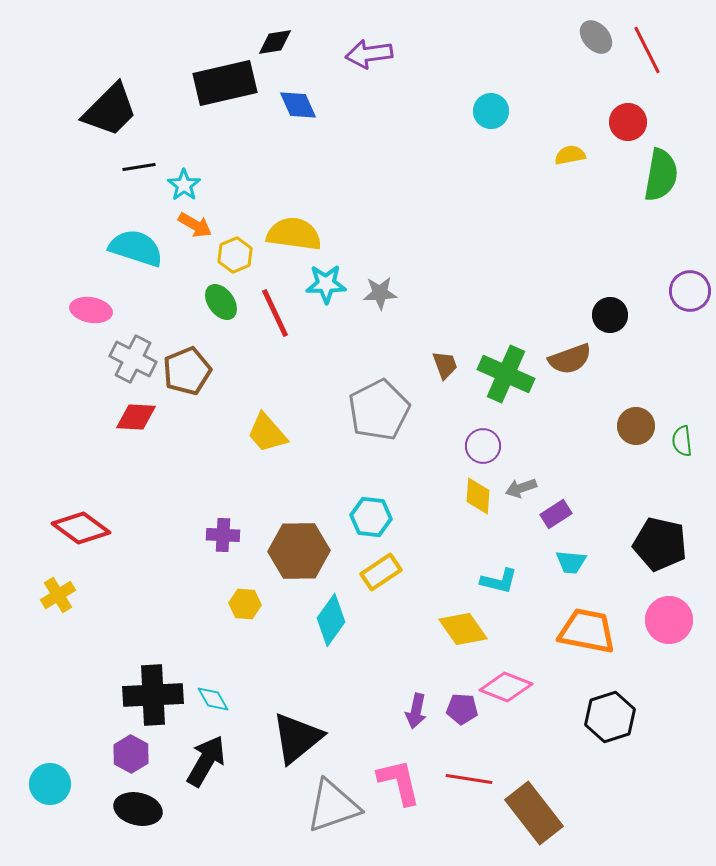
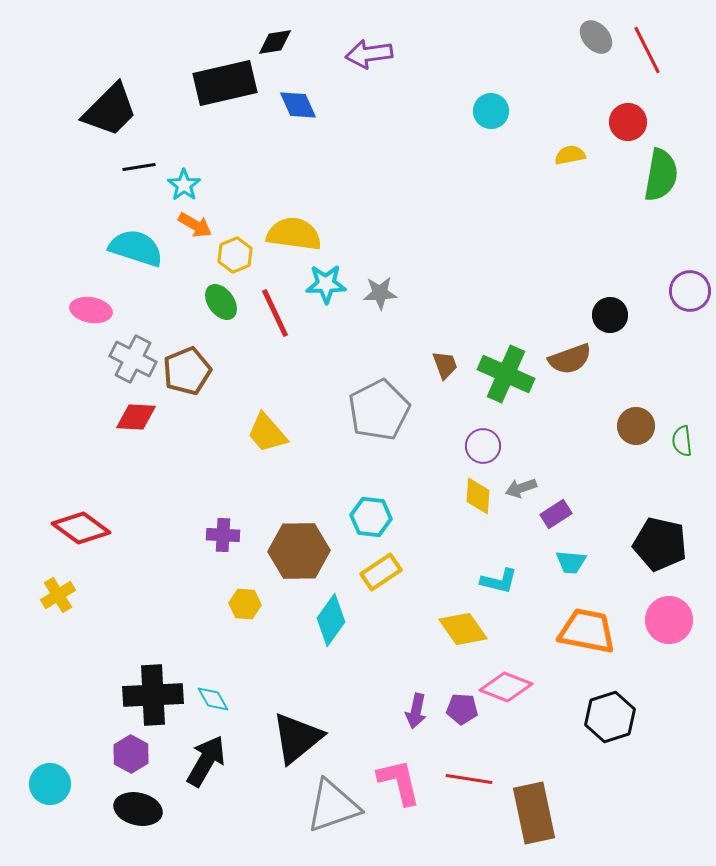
brown rectangle at (534, 813): rotated 26 degrees clockwise
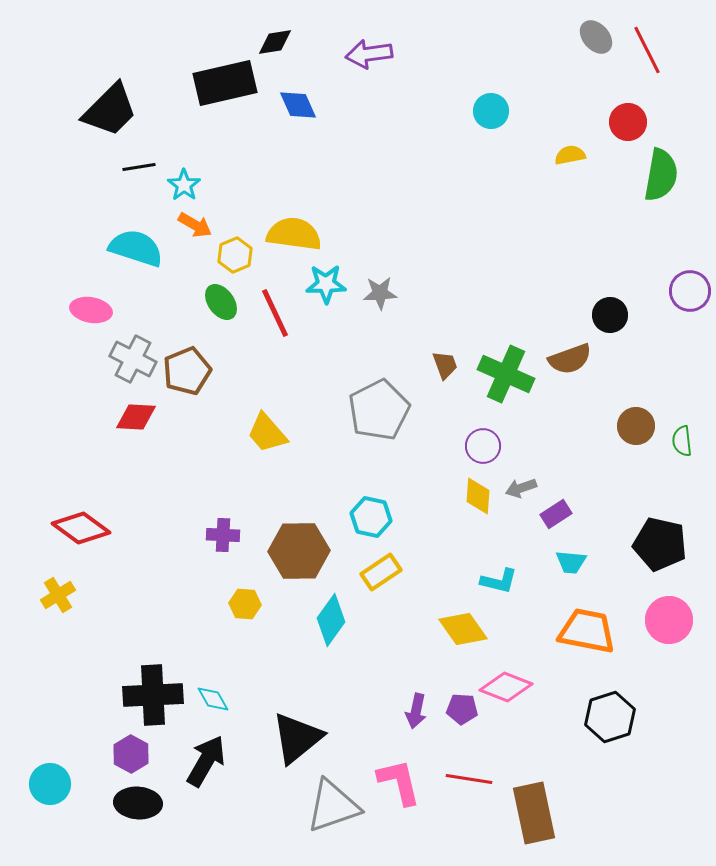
cyan hexagon at (371, 517): rotated 6 degrees clockwise
black ellipse at (138, 809): moved 6 px up; rotated 9 degrees counterclockwise
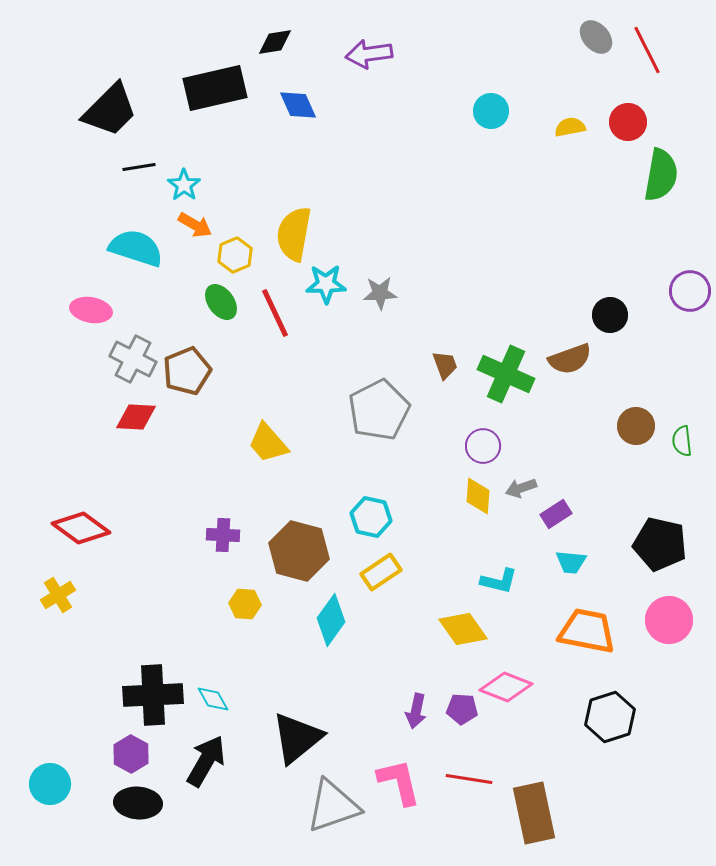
black rectangle at (225, 83): moved 10 px left, 5 px down
yellow semicircle at (570, 155): moved 28 px up
yellow semicircle at (294, 234): rotated 88 degrees counterclockwise
yellow trapezoid at (267, 433): moved 1 px right, 10 px down
brown hexagon at (299, 551): rotated 16 degrees clockwise
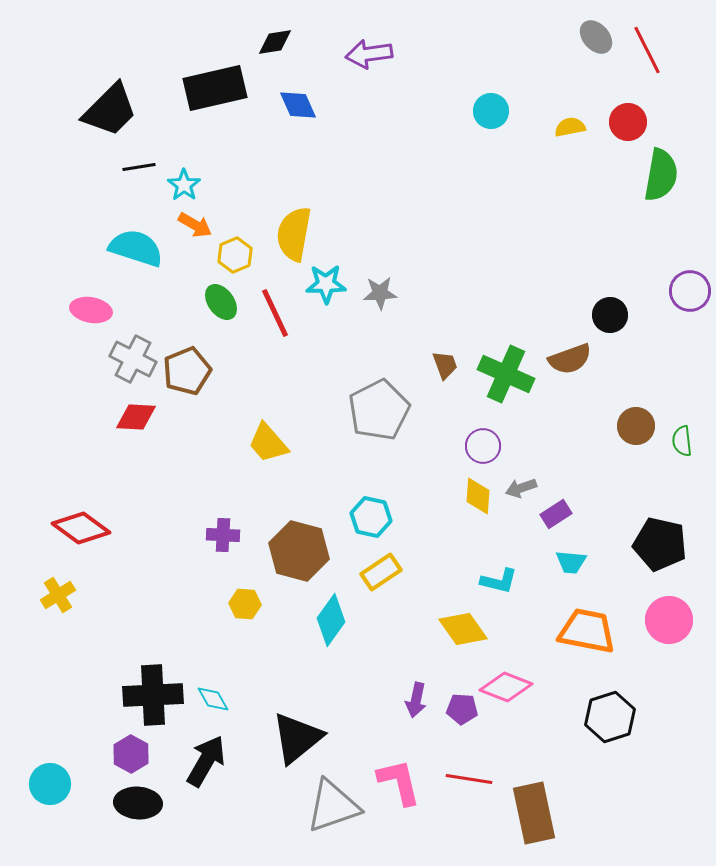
purple arrow at (416, 711): moved 11 px up
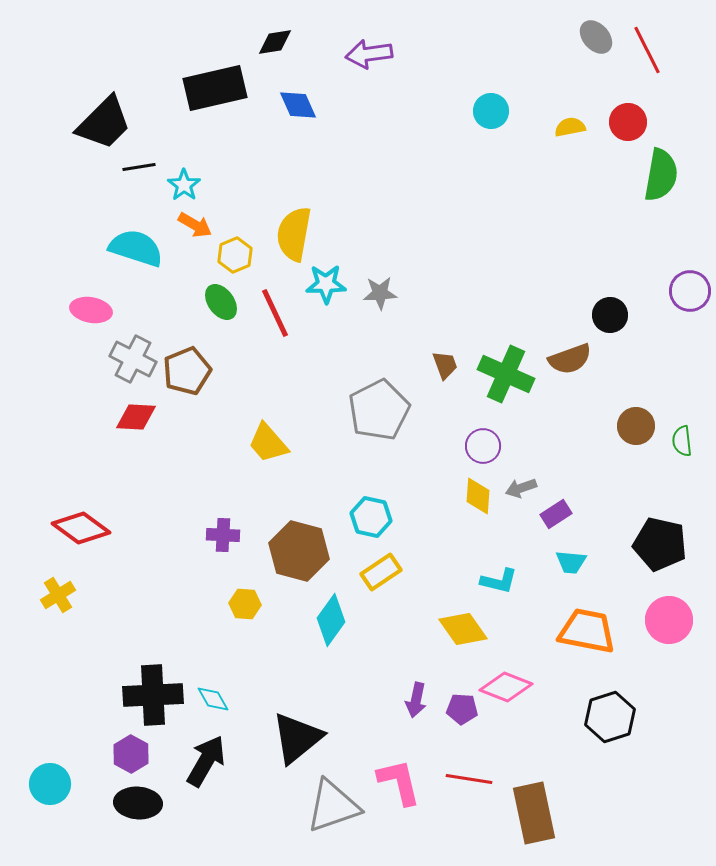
black trapezoid at (110, 110): moved 6 px left, 13 px down
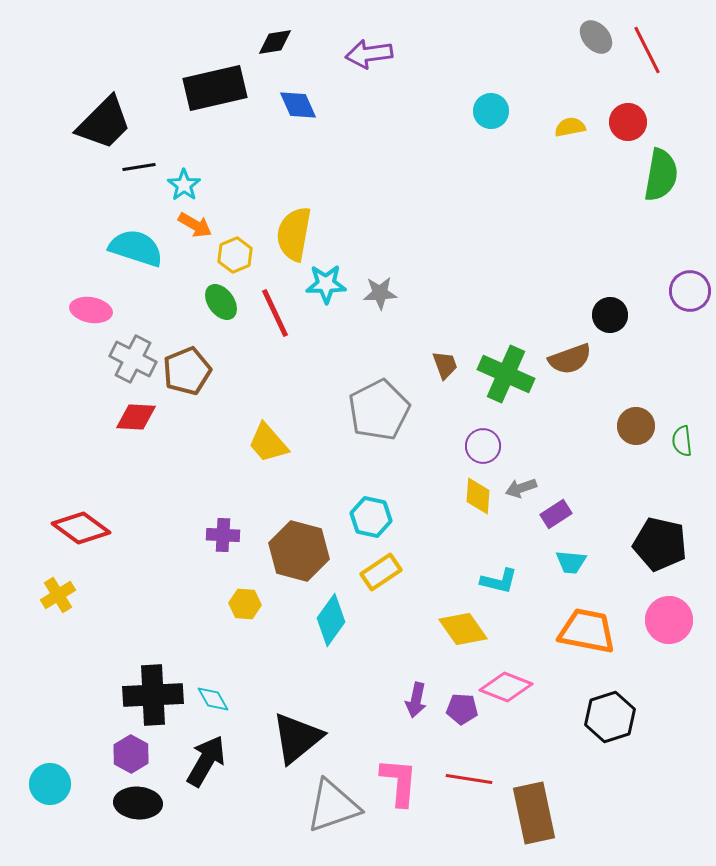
pink L-shape at (399, 782): rotated 18 degrees clockwise
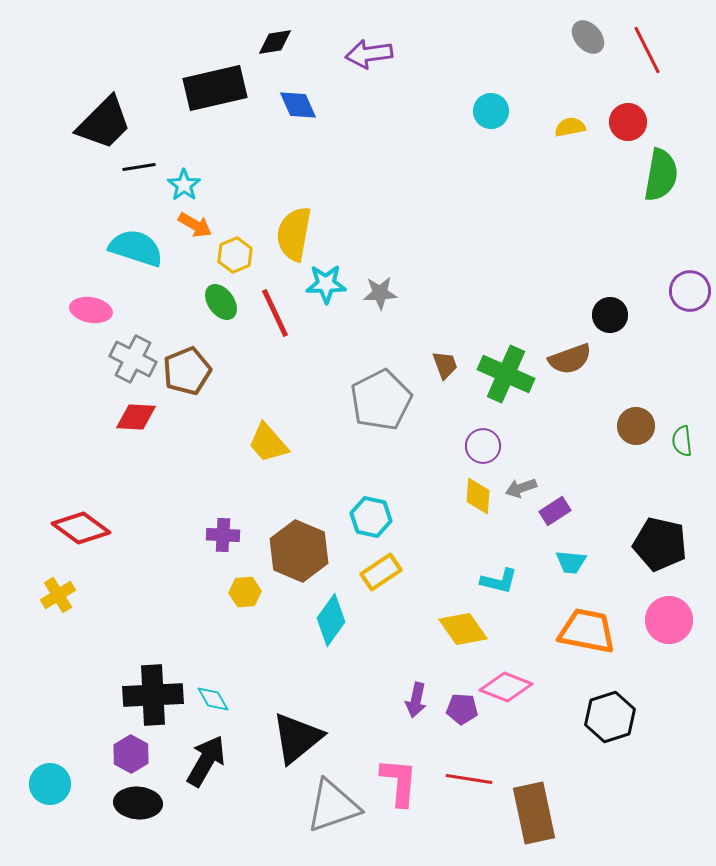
gray ellipse at (596, 37): moved 8 px left
gray pentagon at (379, 410): moved 2 px right, 10 px up
purple rectangle at (556, 514): moved 1 px left, 3 px up
brown hexagon at (299, 551): rotated 8 degrees clockwise
yellow hexagon at (245, 604): moved 12 px up; rotated 8 degrees counterclockwise
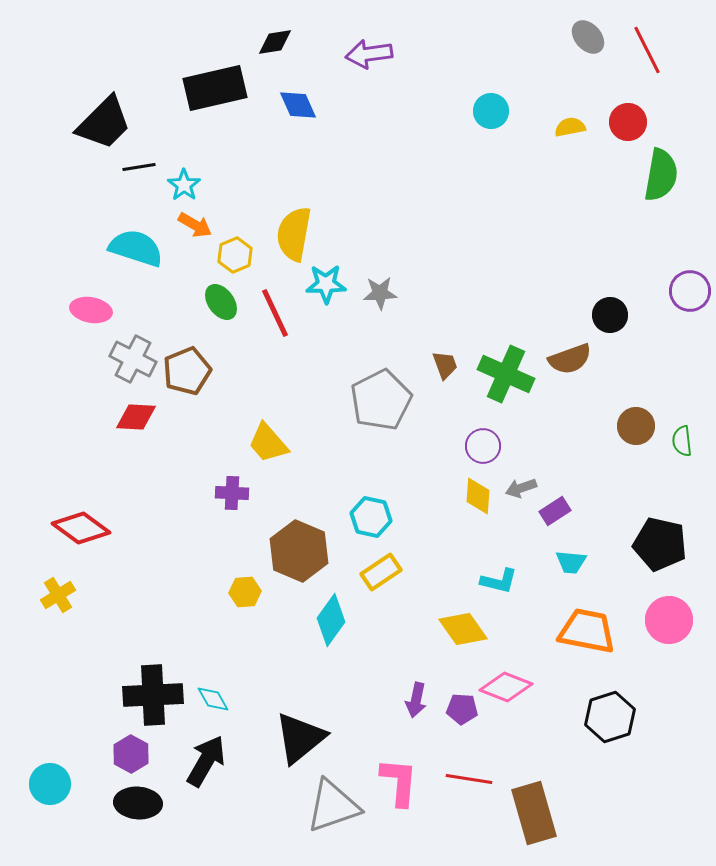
purple cross at (223, 535): moved 9 px right, 42 px up
black triangle at (297, 738): moved 3 px right
brown rectangle at (534, 813): rotated 4 degrees counterclockwise
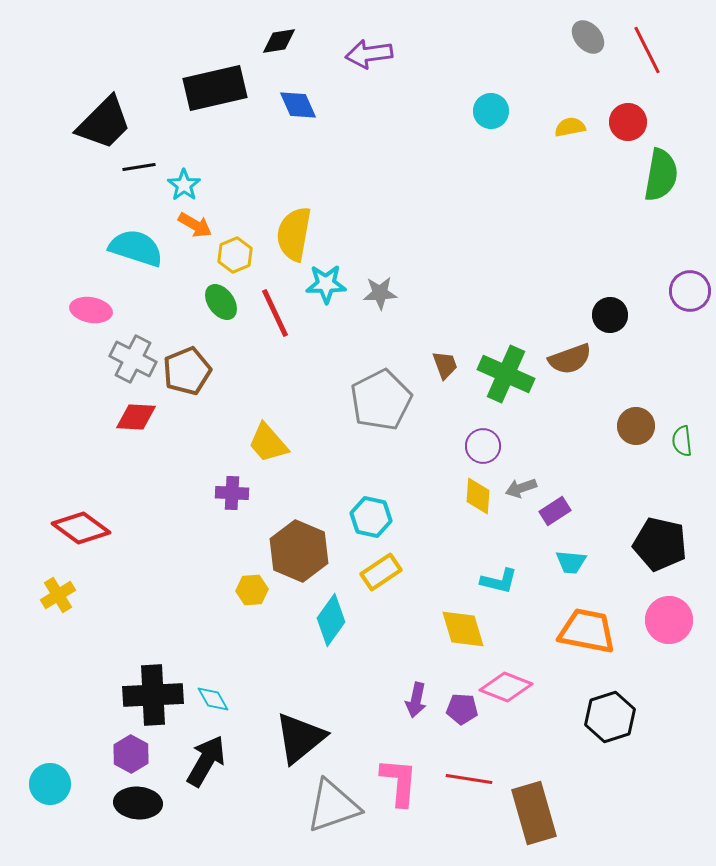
black diamond at (275, 42): moved 4 px right, 1 px up
yellow hexagon at (245, 592): moved 7 px right, 2 px up
yellow diamond at (463, 629): rotated 18 degrees clockwise
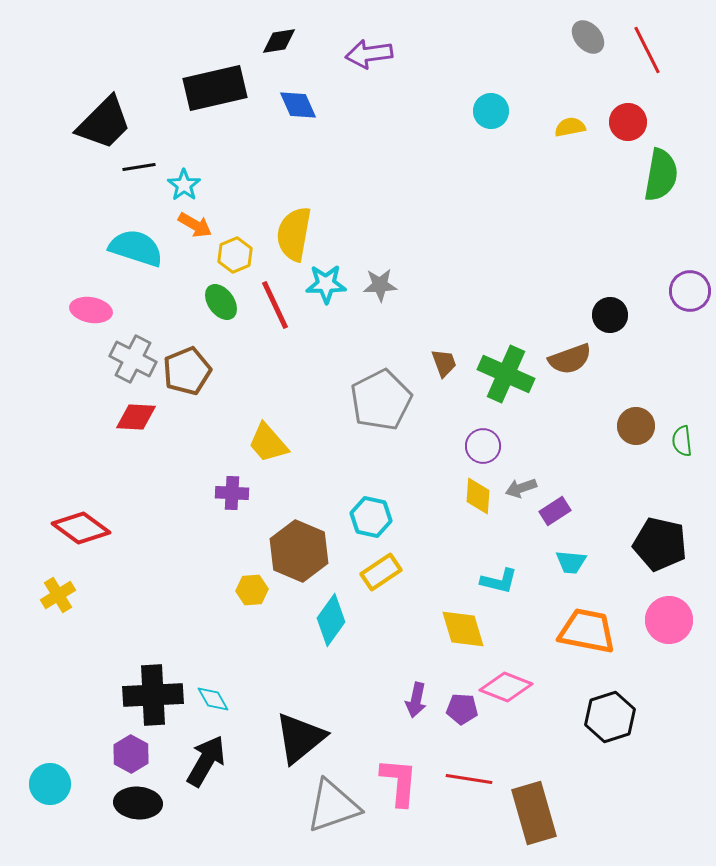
gray star at (380, 293): moved 8 px up
red line at (275, 313): moved 8 px up
brown trapezoid at (445, 365): moved 1 px left, 2 px up
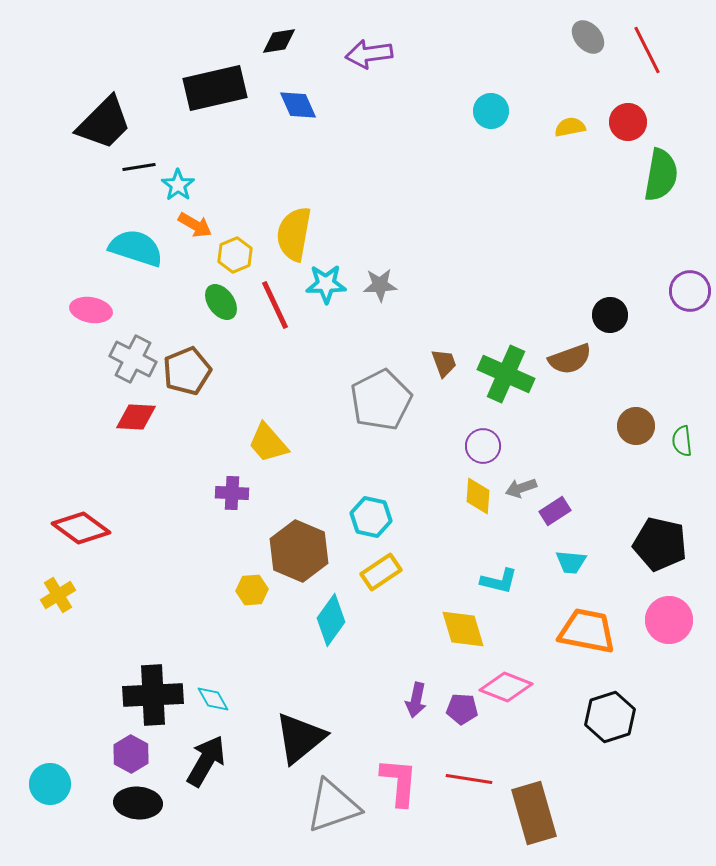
cyan star at (184, 185): moved 6 px left
